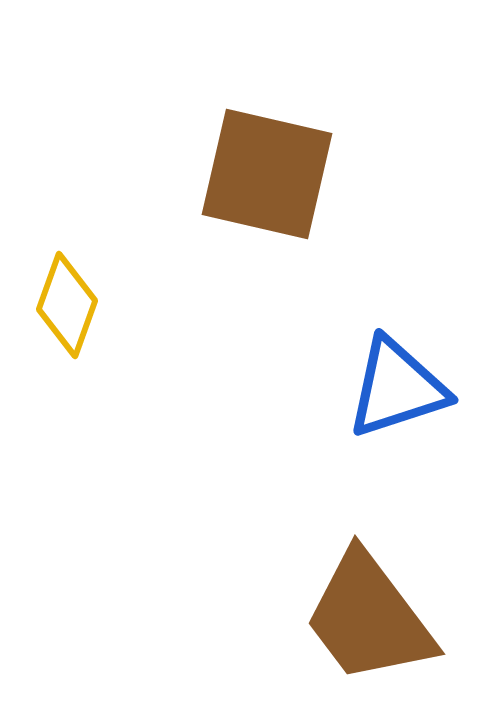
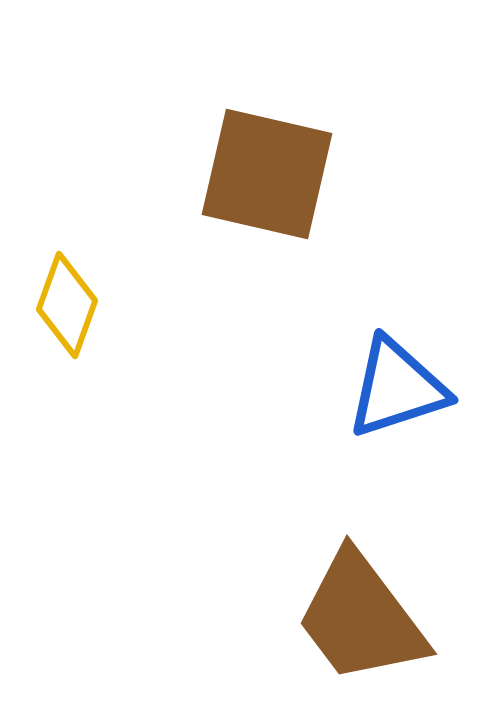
brown trapezoid: moved 8 px left
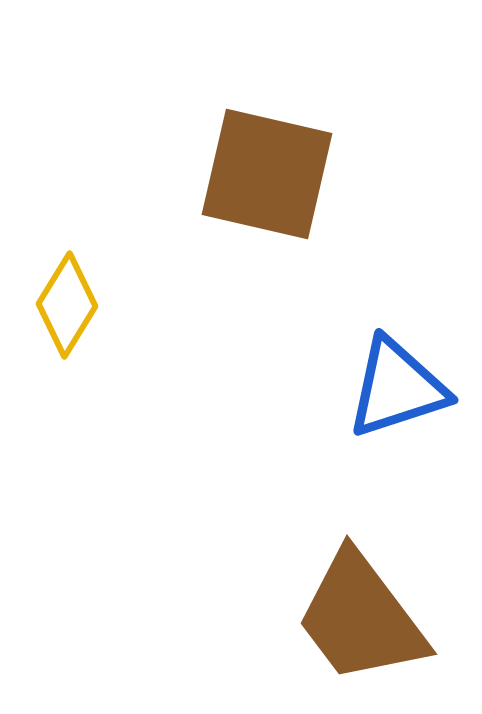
yellow diamond: rotated 12 degrees clockwise
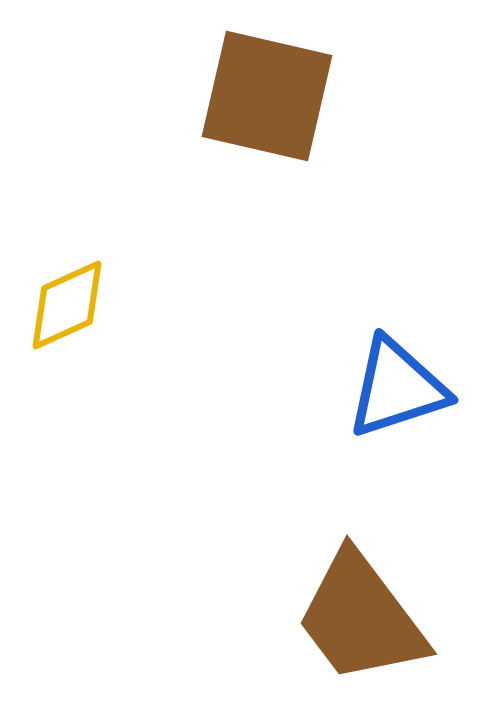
brown square: moved 78 px up
yellow diamond: rotated 34 degrees clockwise
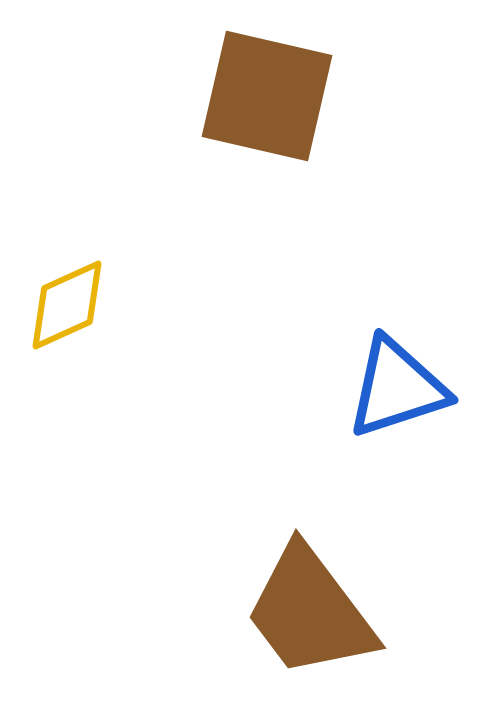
brown trapezoid: moved 51 px left, 6 px up
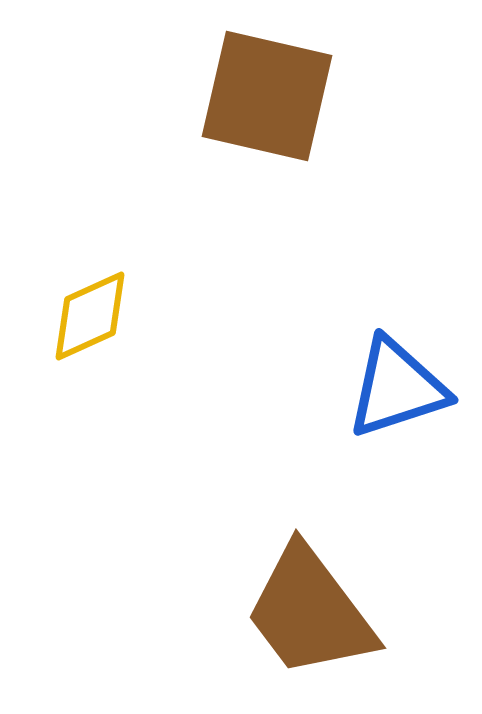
yellow diamond: moved 23 px right, 11 px down
